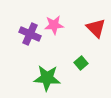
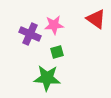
red triangle: moved 9 px up; rotated 10 degrees counterclockwise
green square: moved 24 px left, 11 px up; rotated 24 degrees clockwise
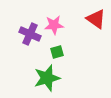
green star: rotated 20 degrees counterclockwise
